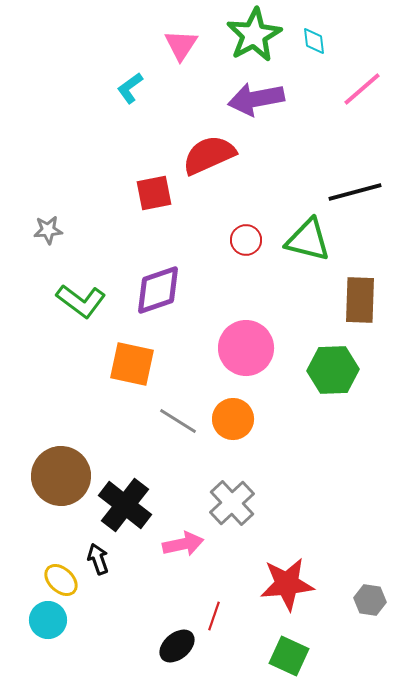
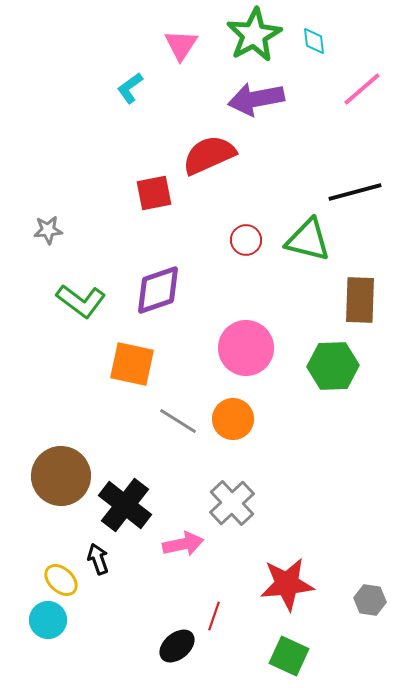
green hexagon: moved 4 px up
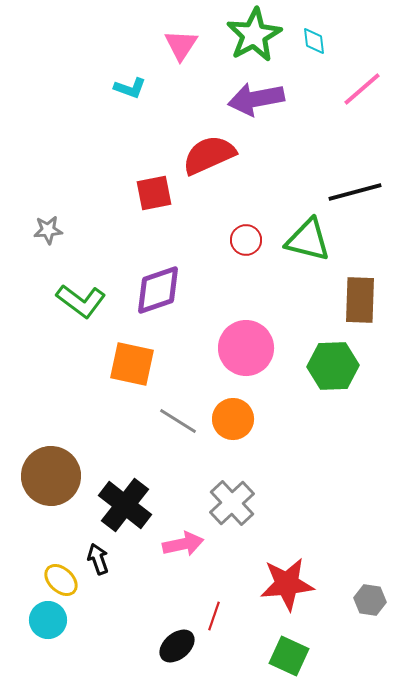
cyan L-shape: rotated 124 degrees counterclockwise
brown circle: moved 10 px left
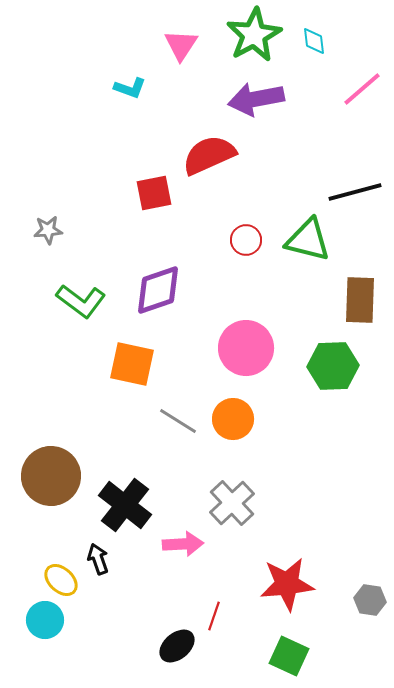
pink arrow: rotated 9 degrees clockwise
cyan circle: moved 3 px left
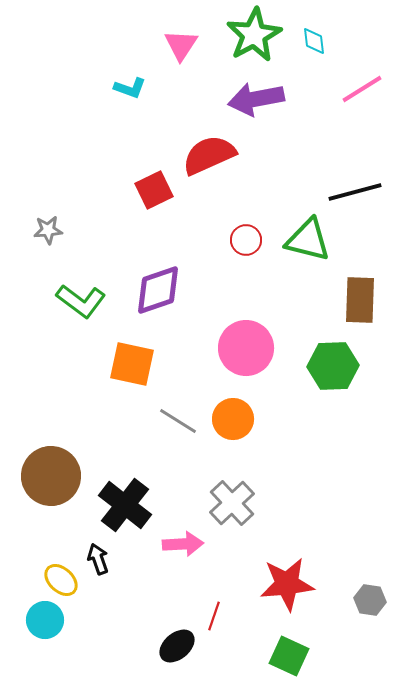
pink line: rotated 9 degrees clockwise
red square: moved 3 px up; rotated 15 degrees counterclockwise
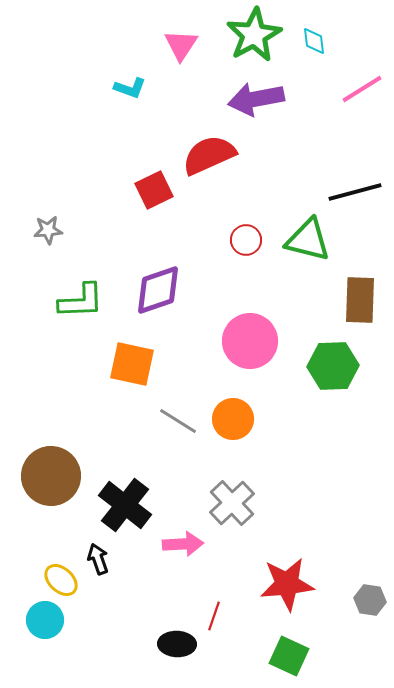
green L-shape: rotated 39 degrees counterclockwise
pink circle: moved 4 px right, 7 px up
black ellipse: moved 2 px up; rotated 42 degrees clockwise
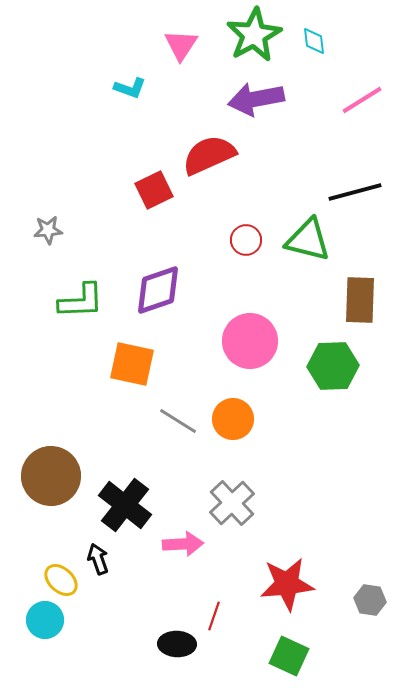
pink line: moved 11 px down
